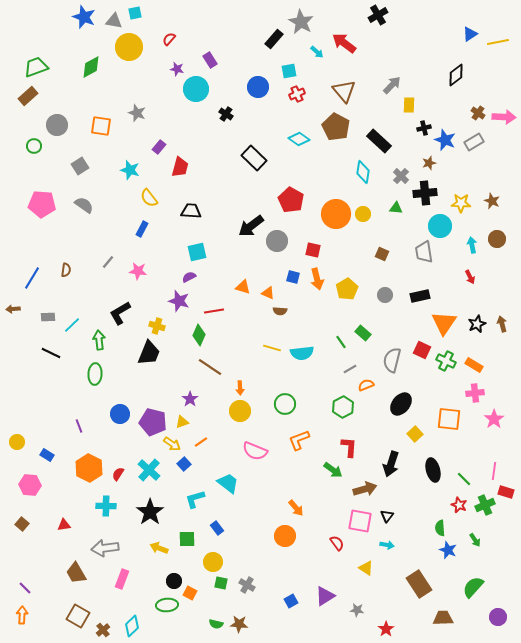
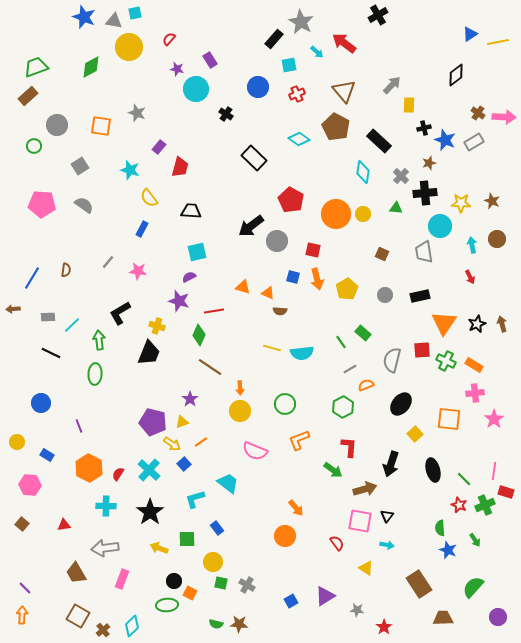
cyan square at (289, 71): moved 6 px up
red square at (422, 350): rotated 30 degrees counterclockwise
blue circle at (120, 414): moved 79 px left, 11 px up
red star at (386, 629): moved 2 px left, 2 px up
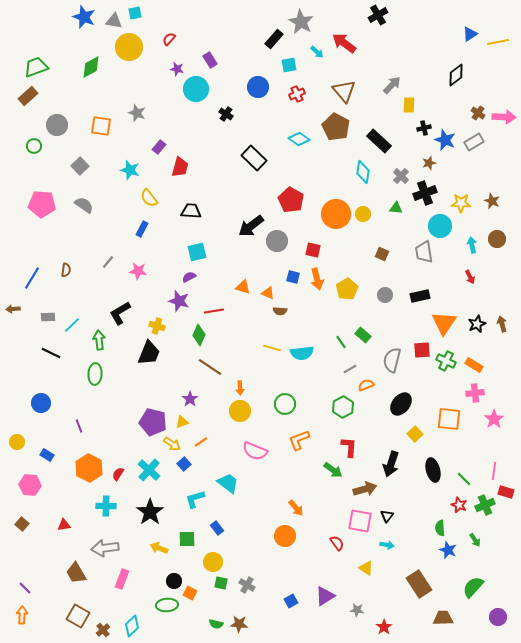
gray square at (80, 166): rotated 12 degrees counterclockwise
black cross at (425, 193): rotated 15 degrees counterclockwise
green rectangle at (363, 333): moved 2 px down
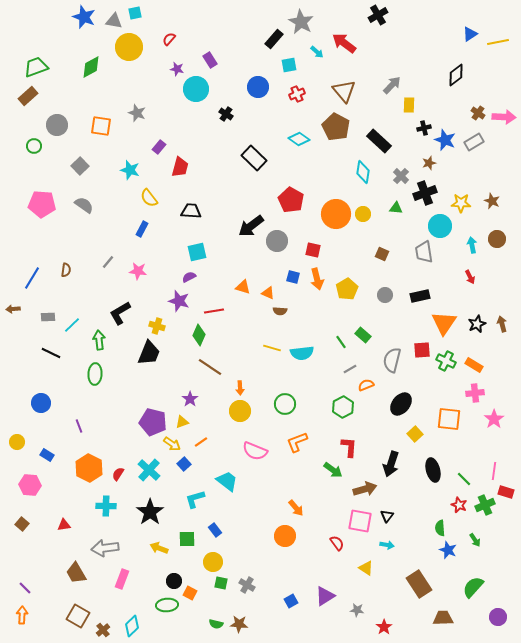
orange L-shape at (299, 440): moved 2 px left, 2 px down
cyan trapezoid at (228, 483): moved 1 px left, 2 px up
blue rectangle at (217, 528): moved 2 px left, 2 px down
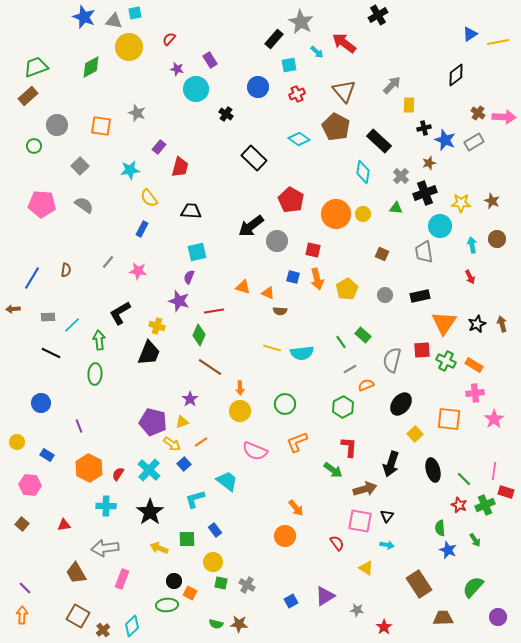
cyan star at (130, 170): rotated 24 degrees counterclockwise
purple semicircle at (189, 277): rotated 40 degrees counterclockwise
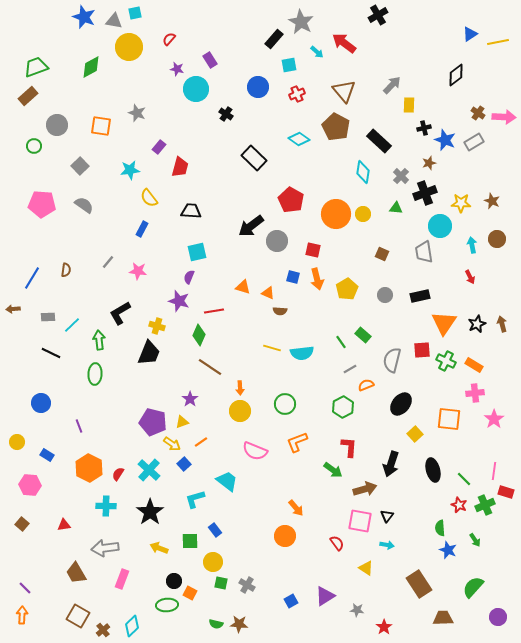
green square at (187, 539): moved 3 px right, 2 px down
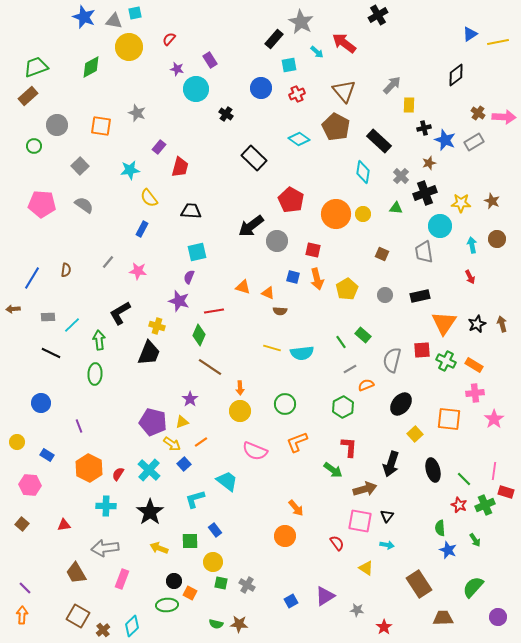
blue circle at (258, 87): moved 3 px right, 1 px down
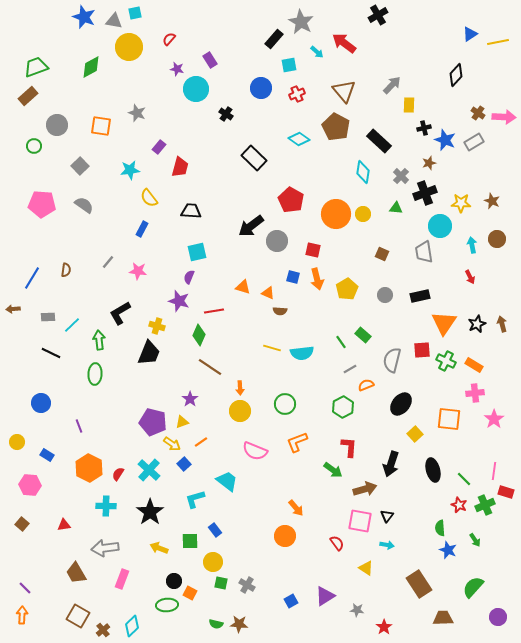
black diamond at (456, 75): rotated 10 degrees counterclockwise
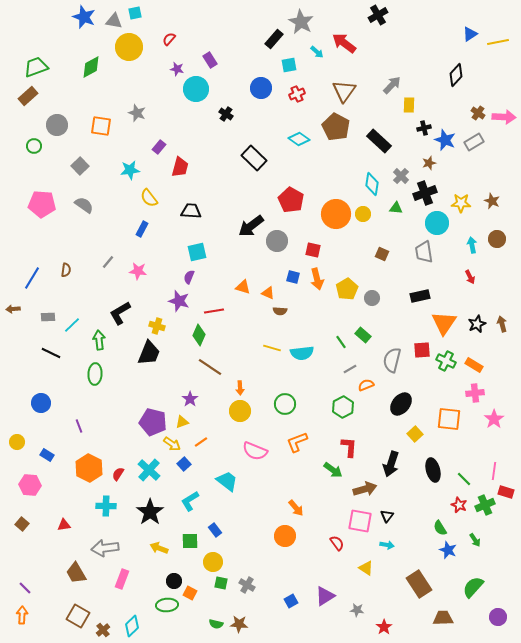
brown triangle at (344, 91): rotated 15 degrees clockwise
cyan diamond at (363, 172): moved 9 px right, 12 px down
cyan circle at (440, 226): moved 3 px left, 3 px up
gray circle at (385, 295): moved 13 px left, 3 px down
cyan L-shape at (195, 499): moved 5 px left, 2 px down; rotated 15 degrees counterclockwise
green semicircle at (440, 528): rotated 28 degrees counterclockwise
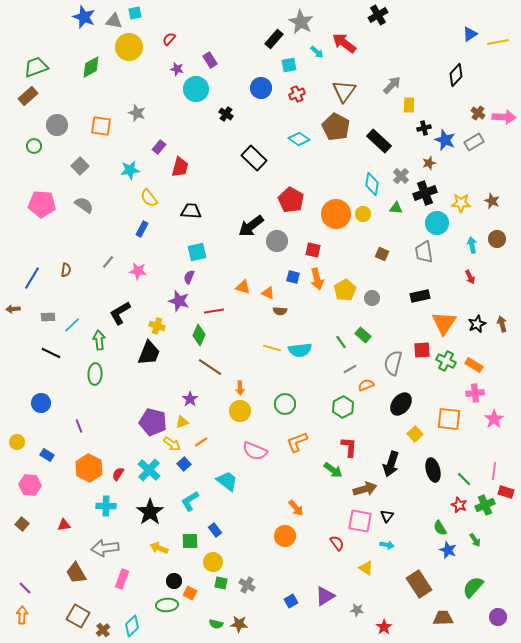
yellow pentagon at (347, 289): moved 2 px left, 1 px down
cyan semicircle at (302, 353): moved 2 px left, 3 px up
gray semicircle at (392, 360): moved 1 px right, 3 px down
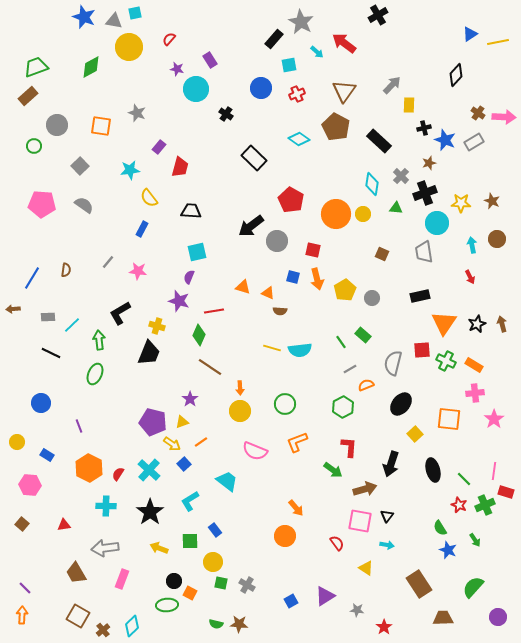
green ellipse at (95, 374): rotated 20 degrees clockwise
